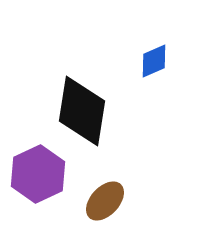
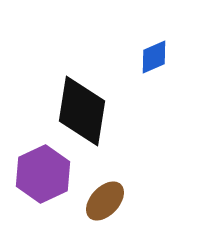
blue diamond: moved 4 px up
purple hexagon: moved 5 px right
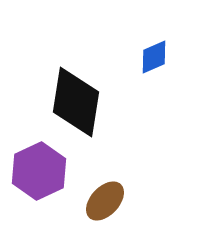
black diamond: moved 6 px left, 9 px up
purple hexagon: moved 4 px left, 3 px up
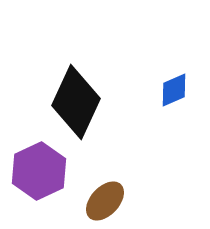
blue diamond: moved 20 px right, 33 px down
black diamond: rotated 16 degrees clockwise
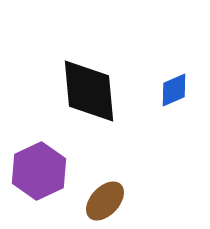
black diamond: moved 13 px right, 11 px up; rotated 30 degrees counterclockwise
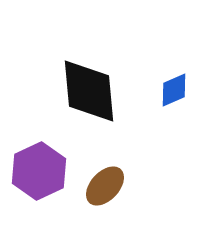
brown ellipse: moved 15 px up
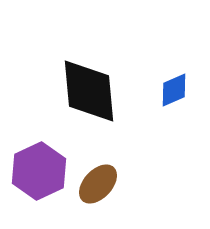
brown ellipse: moved 7 px left, 2 px up
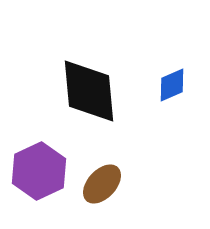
blue diamond: moved 2 px left, 5 px up
brown ellipse: moved 4 px right
